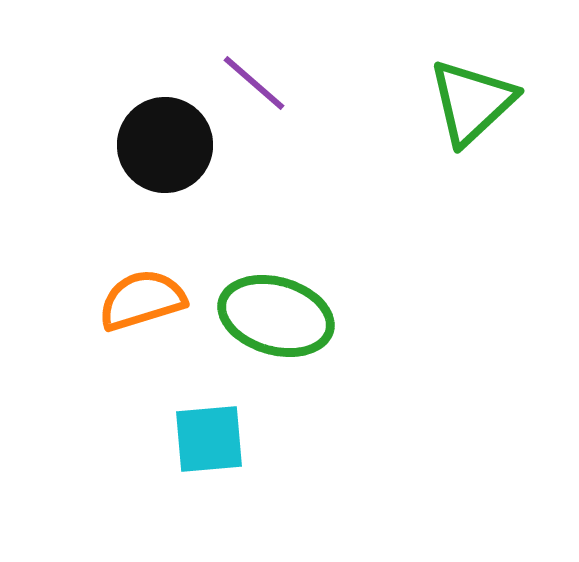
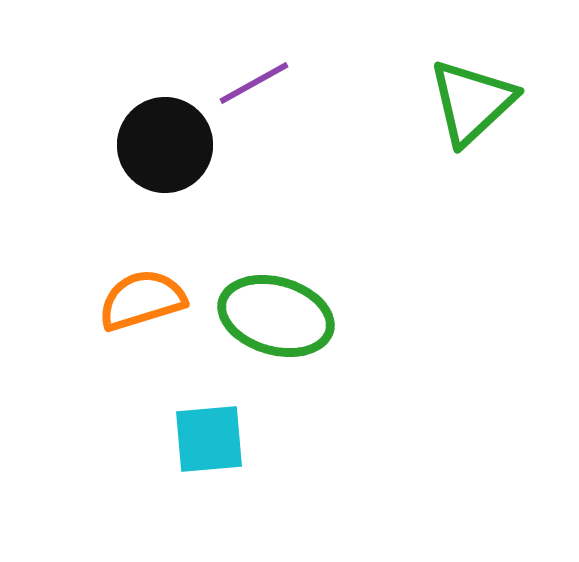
purple line: rotated 70 degrees counterclockwise
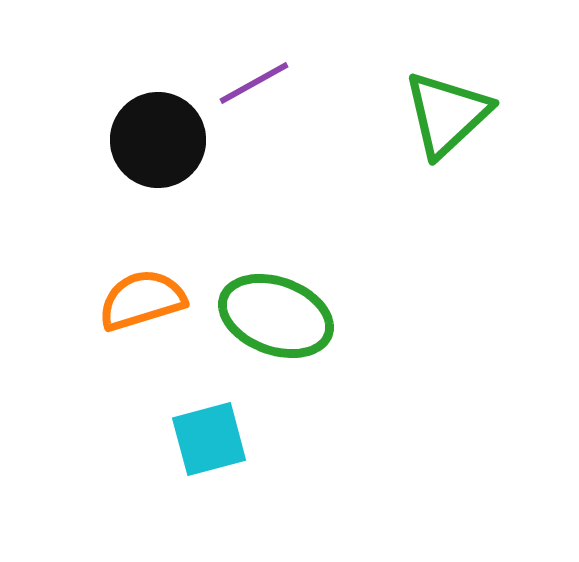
green triangle: moved 25 px left, 12 px down
black circle: moved 7 px left, 5 px up
green ellipse: rotated 4 degrees clockwise
cyan square: rotated 10 degrees counterclockwise
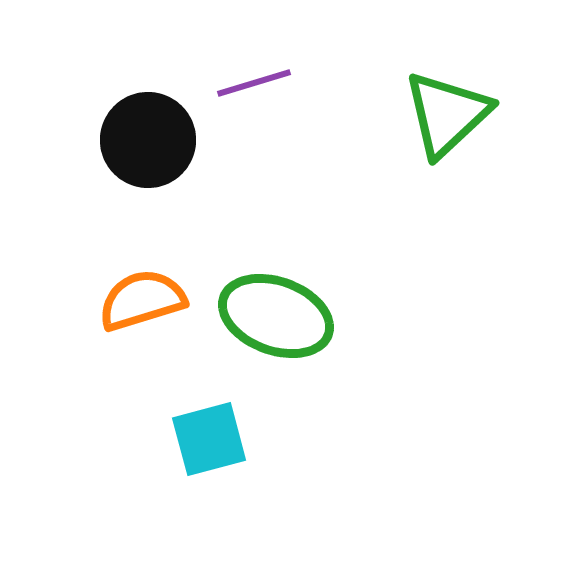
purple line: rotated 12 degrees clockwise
black circle: moved 10 px left
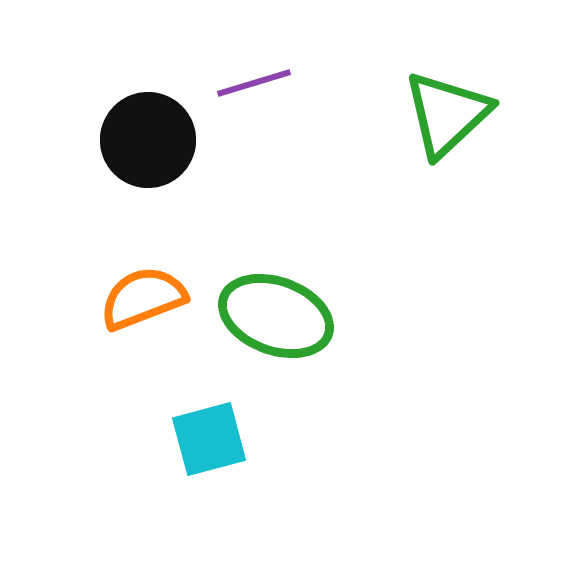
orange semicircle: moved 1 px right, 2 px up; rotated 4 degrees counterclockwise
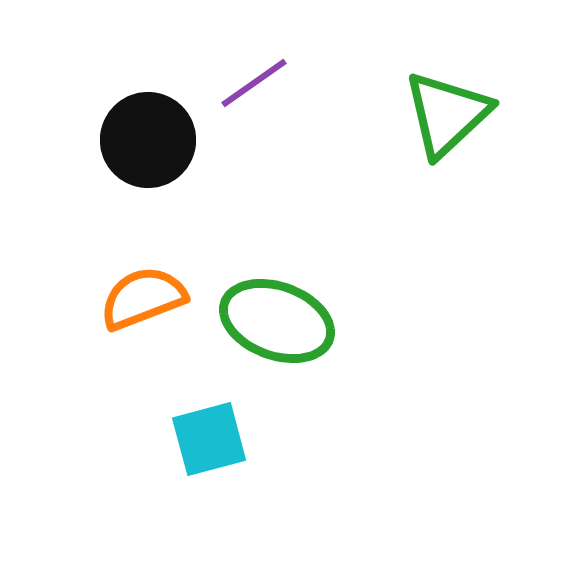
purple line: rotated 18 degrees counterclockwise
green ellipse: moved 1 px right, 5 px down
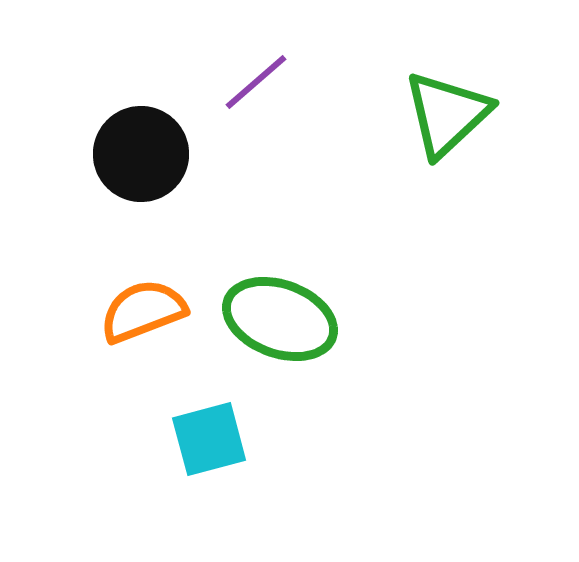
purple line: moved 2 px right, 1 px up; rotated 6 degrees counterclockwise
black circle: moved 7 px left, 14 px down
orange semicircle: moved 13 px down
green ellipse: moved 3 px right, 2 px up
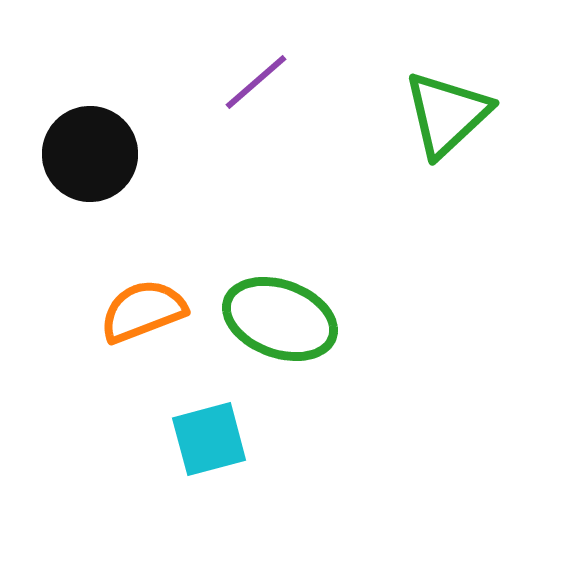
black circle: moved 51 px left
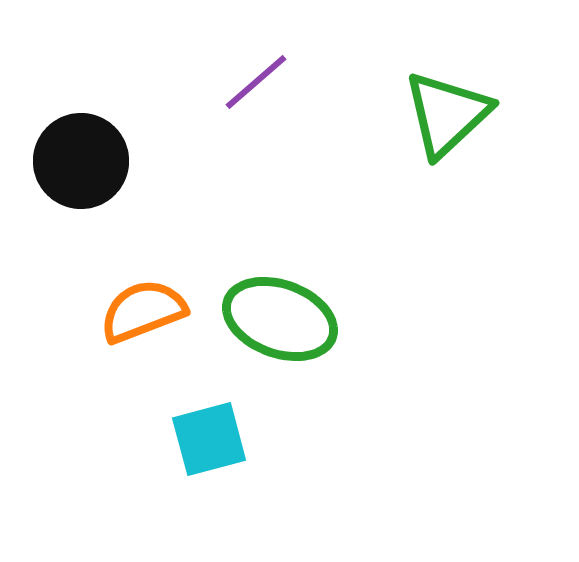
black circle: moved 9 px left, 7 px down
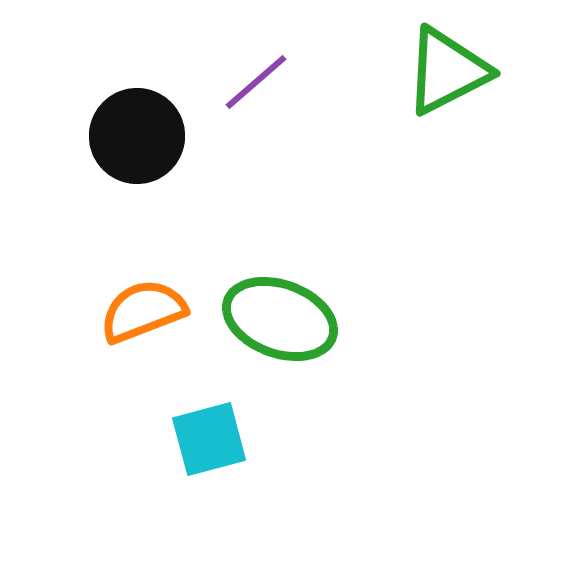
green triangle: moved 43 px up; rotated 16 degrees clockwise
black circle: moved 56 px right, 25 px up
